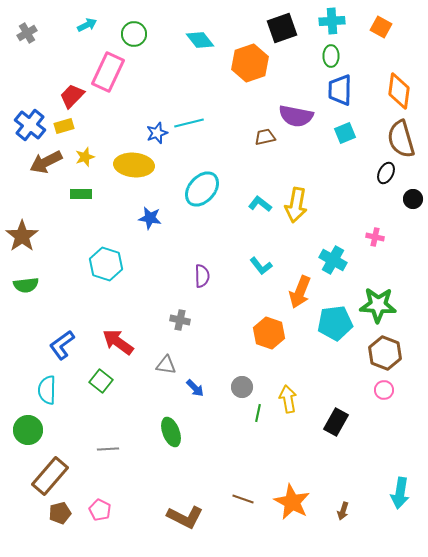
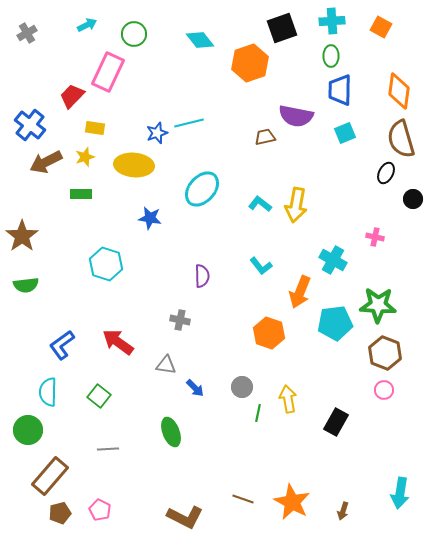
yellow rectangle at (64, 126): moved 31 px right, 2 px down; rotated 24 degrees clockwise
green square at (101, 381): moved 2 px left, 15 px down
cyan semicircle at (47, 390): moved 1 px right, 2 px down
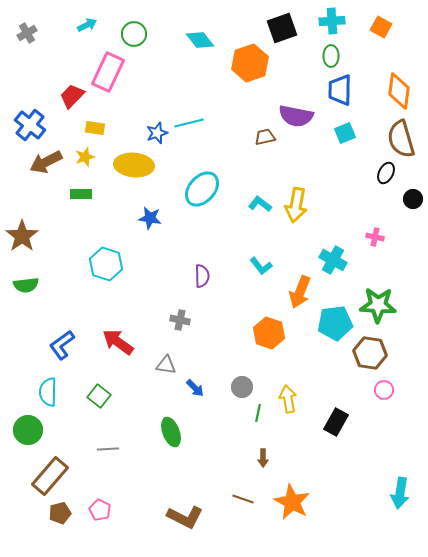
brown hexagon at (385, 353): moved 15 px left; rotated 12 degrees counterclockwise
brown arrow at (343, 511): moved 80 px left, 53 px up; rotated 18 degrees counterclockwise
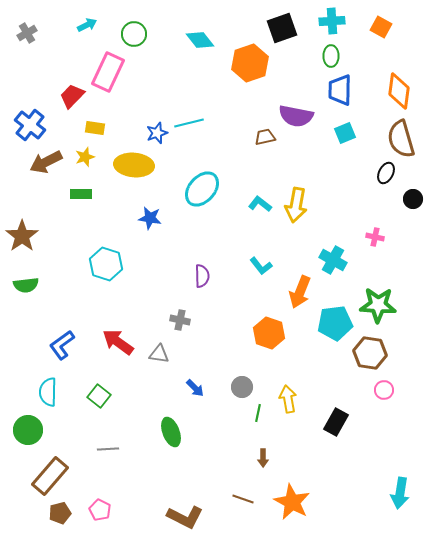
gray triangle at (166, 365): moved 7 px left, 11 px up
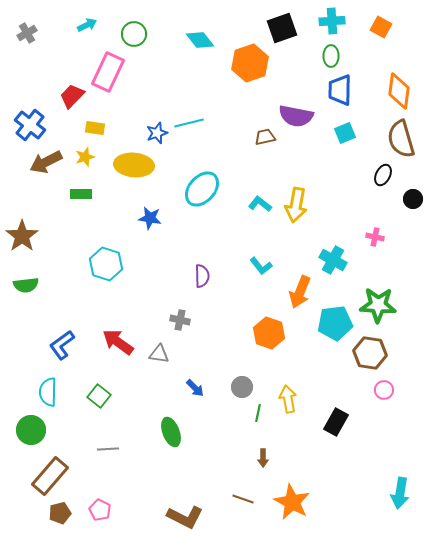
black ellipse at (386, 173): moved 3 px left, 2 px down
green circle at (28, 430): moved 3 px right
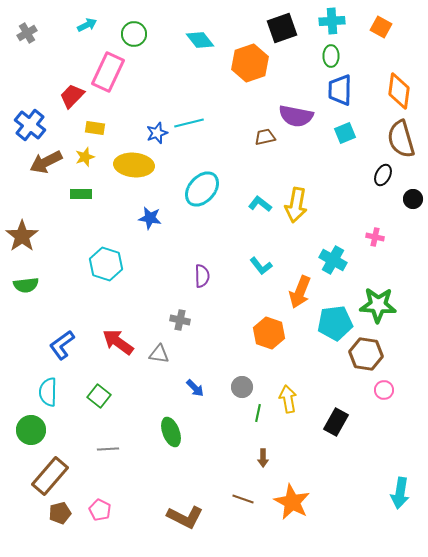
brown hexagon at (370, 353): moved 4 px left, 1 px down
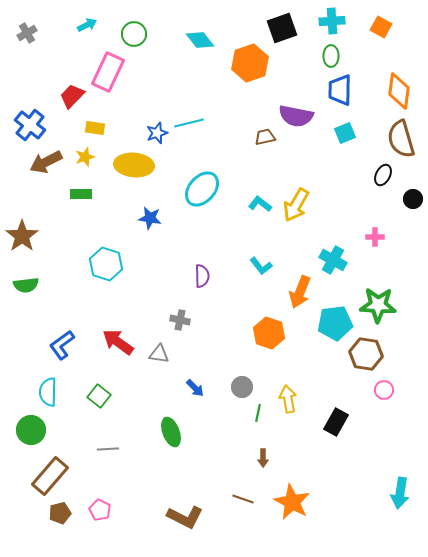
yellow arrow at (296, 205): rotated 20 degrees clockwise
pink cross at (375, 237): rotated 12 degrees counterclockwise
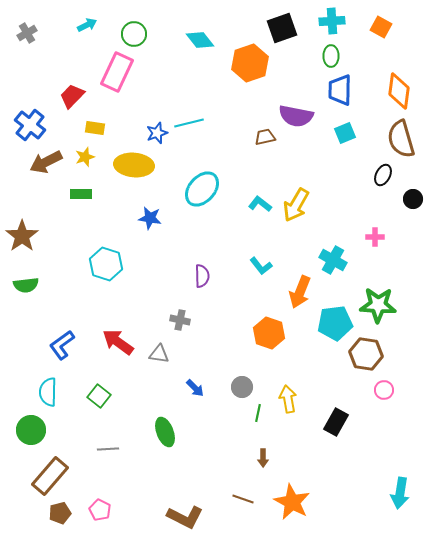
pink rectangle at (108, 72): moved 9 px right
green ellipse at (171, 432): moved 6 px left
